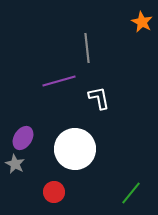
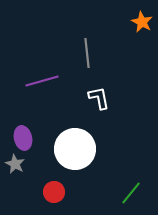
gray line: moved 5 px down
purple line: moved 17 px left
purple ellipse: rotated 45 degrees counterclockwise
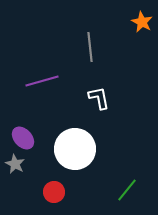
gray line: moved 3 px right, 6 px up
purple ellipse: rotated 30 degrees counterclockwise
green line: moved 4 px left, 3 px up
